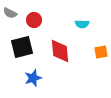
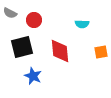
blue star: moved 2 px up; rotated 30 degrees counterclockwise
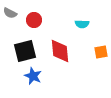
black square: moved 3 px right, 4 px down
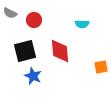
orange square: moved 15 px down
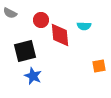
red circle: moved 7 px right
cyan semicircle: moved 2 px right, 2 px down
red diamond: moved 16 px up
orange square: moved 2 px left, 1 px up
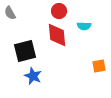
gray semicircle: rotated 32 degrees clockwise
red circle: moved 18 px right, 9 px up
red diamond: moved 3 px left
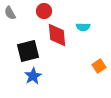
red circle: moved 15 px left
cyan semicircle: moved 1 px left, 1 px down
black square: moved 3 px right
orange square: rotated 24 degrees counterclockwise
blue star: rotated 18 degrees clockwise
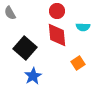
red circle: moved 13 px right
black square: moved 3 px left, 3 px up; rotated 35 degrees counterclockwise
orange square: moved 21 px left, 3 px up
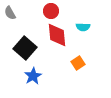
red circle: moved 6 px left
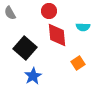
red circle: moved 2 px left
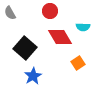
red circle: moved 1 px right
red diamond: moved 3 px right, 2 px down; rotated 25 degrees counterclockwise
